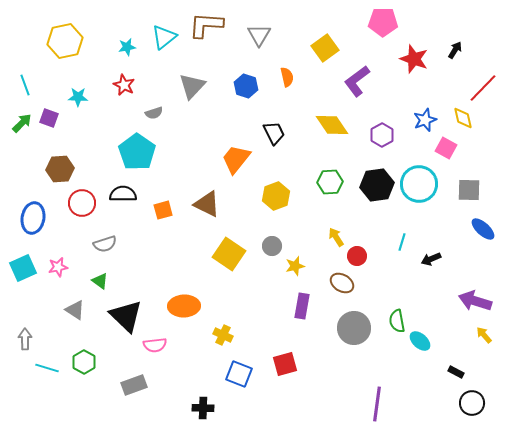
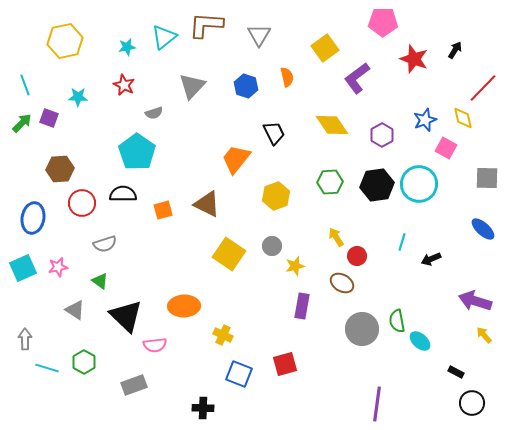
purple L-shape at (357, 81): moved 3 px up
gray square at (469, 190): moved 18 px right, 12 px up
gray circle at (354, 328): moved 8 px right, 1 px down
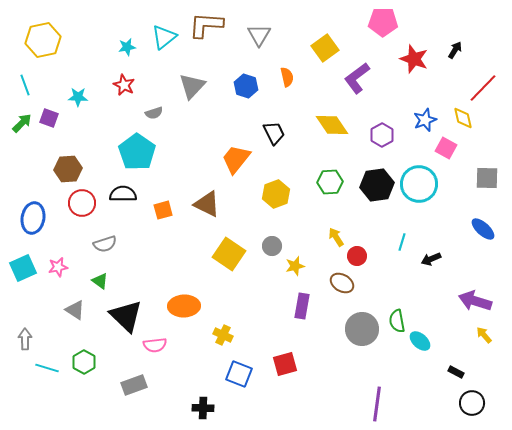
yellow hexagon at (65, 41): moved 22 px left, 1 px up
brown hexagon at (60, 169): moved 8 px right
yellow hexagon at (276, 196): moved 2 px up
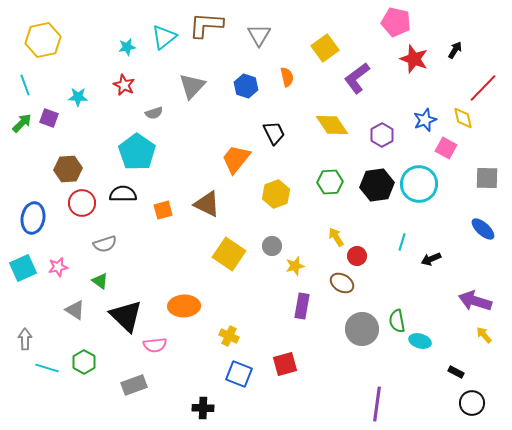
pink pentagon at (383, 22): moved 13 px right; rotated 12 degrees clockwise
yellow cross at (223, 335): moved 6 px right, 1 px down
cyan ellipse at (420, 341): rotated 25 degrees counterclockwise
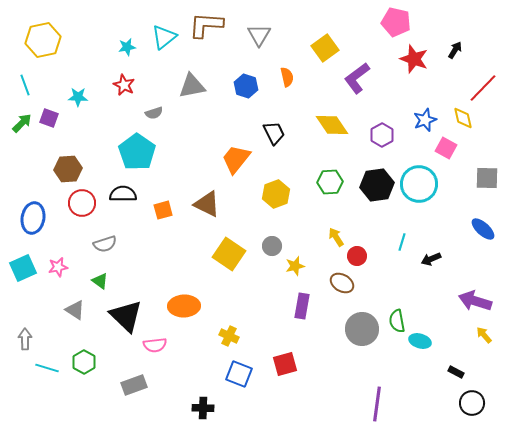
gray triangle at (192, 86): rotated 36 degrees clockwise
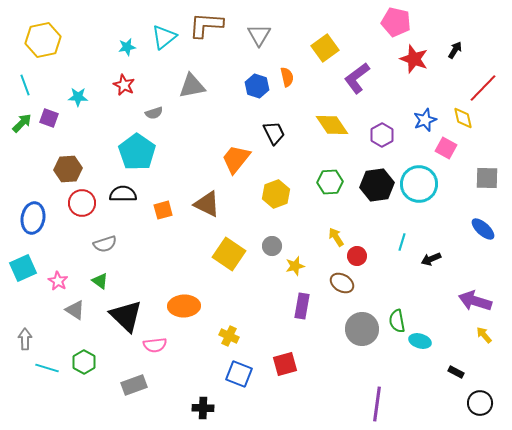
blue hexagon at (246, 86): moved 11 px right
pink star at (58, 267): moved 14 px down; rotated 30 degrees counterclockwise
black circle at (472, 403): moved 8 px right
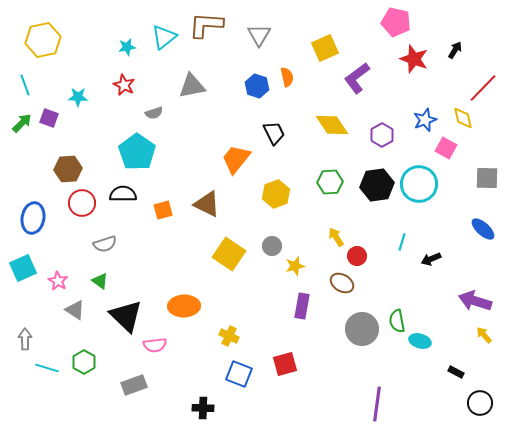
yellow square at (325, 48): rotated 12 degrees clockwise
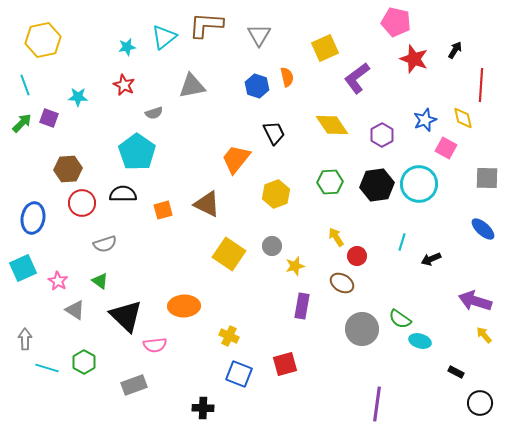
red line at (483, 88): moved 2 px left, 3 px up; rotated 40 degrees counterclockwise
green semicircle at (397, 321): moved 3 px right, 2 px up; rotated 45 degrees counterclockwise
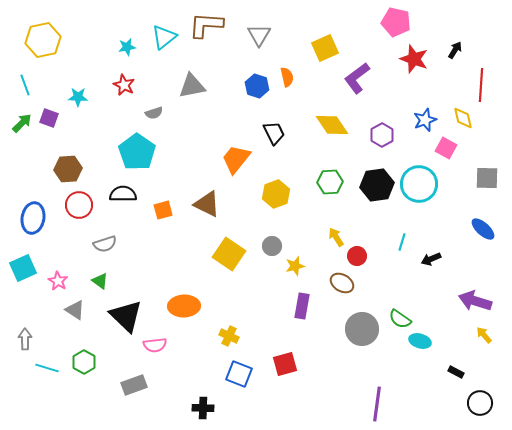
red circle at (82, 203): moved 3 px left, 2 px down
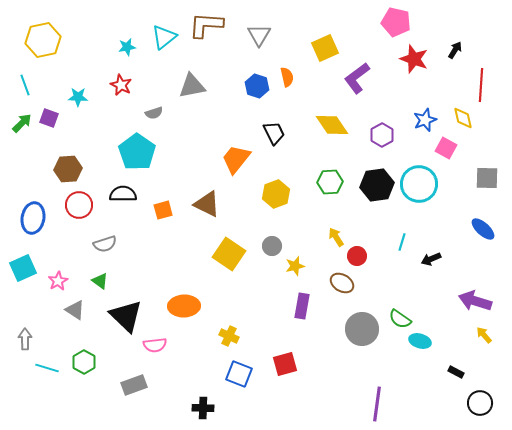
red star at (124, 85): moved 3 px left
pink star at (58, 281): rotated 12 degrees clockwise
